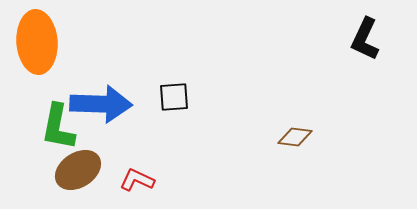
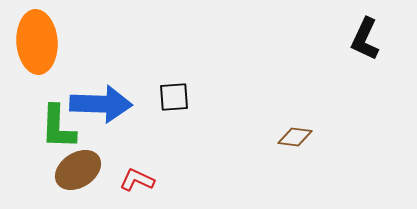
green L-shape: rotated 9 degrees counterclockwise
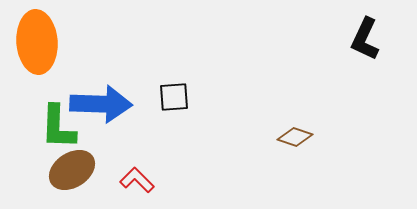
brown diamond: rotated 12 degrees clockwise
brown ellipse: moved 6 px left
red L-shape: rotated 20 degrees clockwise
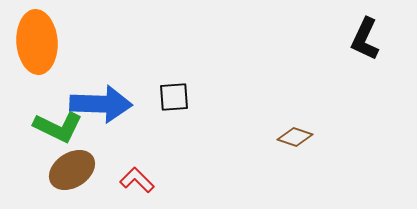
green L-shape: rotated 66 degrees counterclockwise
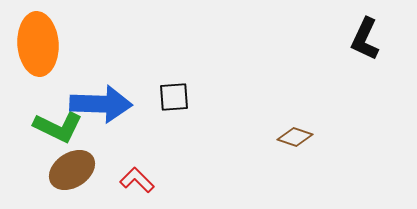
orange ellipse: moved 1 px right, 2 px down
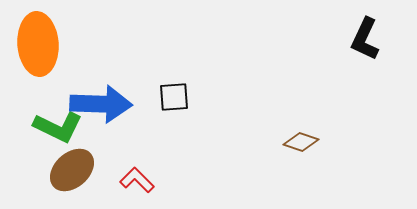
brown diamond: moved 6 px right, 5 px down
brown ellipse: rotated 9 degrees counterclockwise
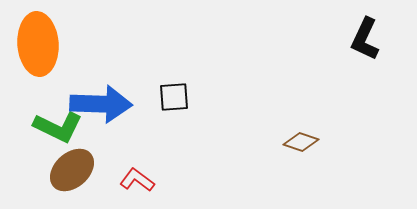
red L-shape: rotated 8 degrees counterclockwise
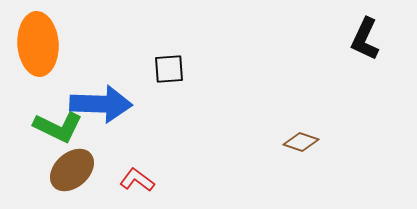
black square: moved 5 px left, 28 px up
